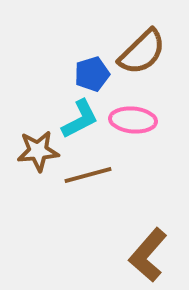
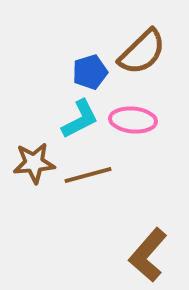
blue pentagon: moved 2 px left, 2 px up
brown star: moved 4 px left, 12 px down
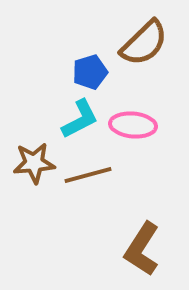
brown semicircle: moved 2 px right, 9 px up
pink ellipse: moved 5 px down
brown L-shape: moved 6 px left, 6 px up; rotated 8 degrees counterclockwise
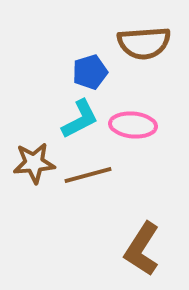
brown semicircle: rotated 40 degrees clockwise
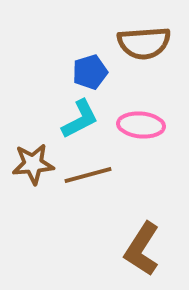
pink ellipse: moved 8 px right
brown star: moved 1 px left, 1 px down
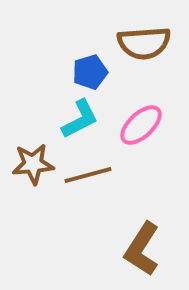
pink ellipse: rotated 48 degrees counterclockwise
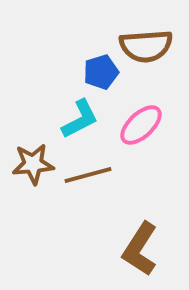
brown semicircle: moved 2 px right, 3 px down
blue pentagon: moved 11 px right
brown L-shape: moved 2 px left
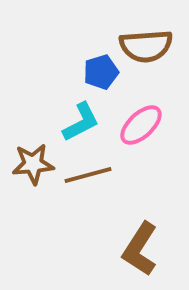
cyan L-shape: moved 1 px right, 3 px down
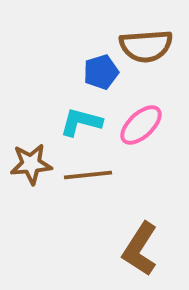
cyan L-shape: rotated 138 degrees counterclockwise
brown star: moved 2 px left
brown line: rotated 9 degrees clockwise
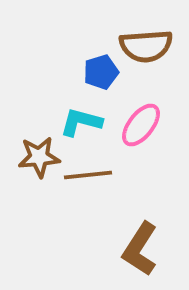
pink ellipse: rotated 9 degrees counterclockwise
brown star: moved 8 px right, 7 px up
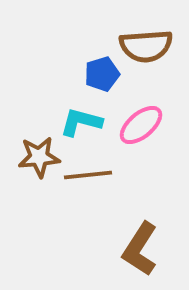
blue pentagon: moved 1 px right, 2 px down
pink ellipse: rotated 12 degrees clockwise
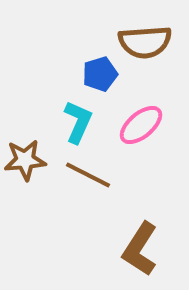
brown semicircle: moved 1 px left, 4 px up
blue pentagon: moved 2 px left
cyan L-shape: moved 3 px left; rotated 99 degrees clockwise
brown star: moved 14 px left, 3 px down
brown line: rotated 33 degrees clockwise
